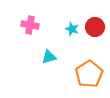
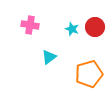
cyan triangle: rotated 21 degrees counterclockwise
orange pentagon: rotated 16 degrees clockwise
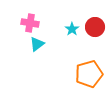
pink cross: moved 2 px up
cyan star: rotated 16 degrees clockwise
cyan triangle: moved 12 px left, 13 px up
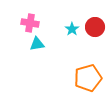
cyan triangle: rotated 28 degrees clockwise
orange pentagon: moved 1 px left, 4 px down
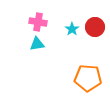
pink cross: moved 8 px right, 1 px up
orange pentagon: rotated 20 degrees clockwise
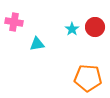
pink cross: moved 24 px left
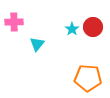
pink cross: rotated 12 degrees counterclockwise
red circle: moved 2 px left
cyan triangle: rotated 42 degrees counterclockwise
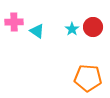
cyan triangle: moved 13 px up; rotated 35 degrees counterclockwise
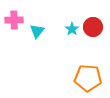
pink cross: moved 2 px up
cyan triangle: rotated 35 degrees clockwise
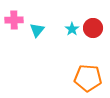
red circle: moved 1 px down
cyan triangle: moved 1 px up
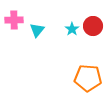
red circle: moved 2 px up
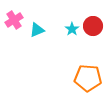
pink cross: rotated 30 degrees counterclockwise
cyan triangle: rotated 28 degrees clockwise
